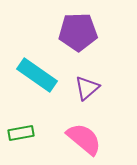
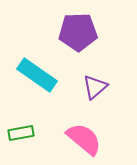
purple triangle: moved 8 px right, 1 px up
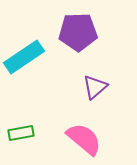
cyan rectangle: moved 13 px left, 18 px up; rotated 69 degrees counterclockwise
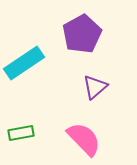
purple pentagon: moved 4 px right, 2 px down; rotated 27 degrees counterclockwise
cyan rectangle: moved 6 px down
pink semicircle: rotated 6 degrees clockwise
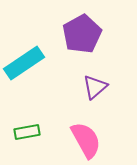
green rectangle: moved 6 px right, 1 px up
pink semicircle: moved 2 px right, 1 px down; rotated 15 degrees clockwise
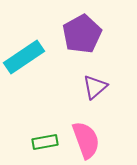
cyan rectangle: moved 6 px up
green rectangle: moved 18 px right, 10 px down
pink semicircle: rotated 9 degrees clockwise
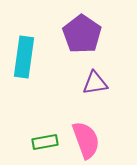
purple pentagon: rotated 9 degrees counterclockwise
cyan rectangle: rotated 48 degrees counterclockwise
purple triangle: moved 4 px up; rotated 32 degrees clockwise
